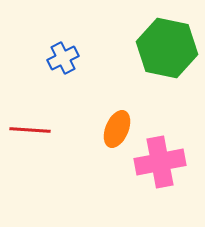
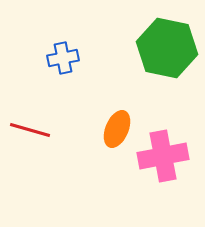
blue cross: rotated 16 degrees clockwise
red line: rotated 12 degrees clockwise
pink cross: moved 3 px right, 6 px up
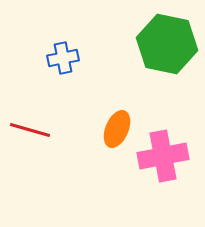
green hexagon: moved 4 px up
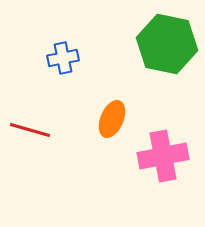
orange ellipse: moved 5 px left, 10 px up
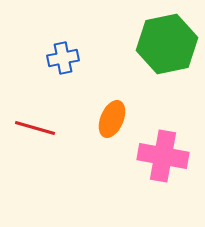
green hexagon: rotated 24 degrees counterclockwise
red line: moved 5 px right, 2 px up
pink cross: rotated 21 degrees clockwise
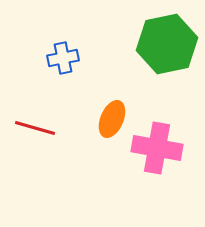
pink cross: moved 6 px left, 8 px up
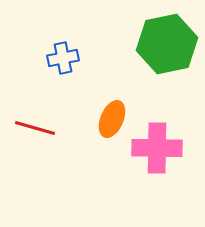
pink cross: rotated 9 degrees counterclockwise
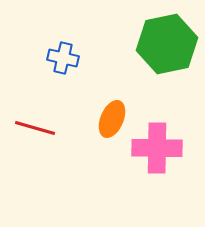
blue cross: rotated 24 degrees clockwise
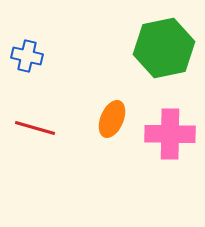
green hexagon: moved 3 px left, 4 px down
blue cross: moved 36 px left, 2 px up
pink cross: moved 13 px right, 14 px up
